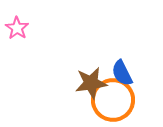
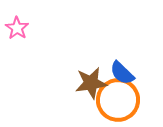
blue semicircle: rotated 20 degrees counterclockwise
orange circle: moved 5 px right
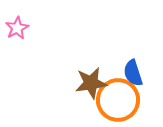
pink star: rotated 10 degrees clockwise
blue semicircle: moved 11 px right; rotated 28 degrees clockwise
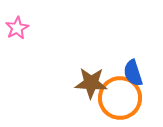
brown star: rotated 12 degrees clockwise
orange circle: moved 2 px right, 2 px up
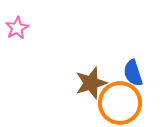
brown star: rotated 20 degrees counterclockwise
orange circle: moved 5 px down
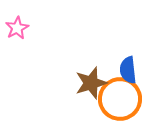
blue semicircle: moved 5 px left, 3 px up; rotated 12 degrees clockwise
orange circle: moved 4 px up
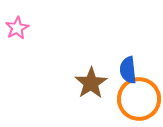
brown star: rotated 16 degrees counterclockwise
orange circle: moved 19 px right
